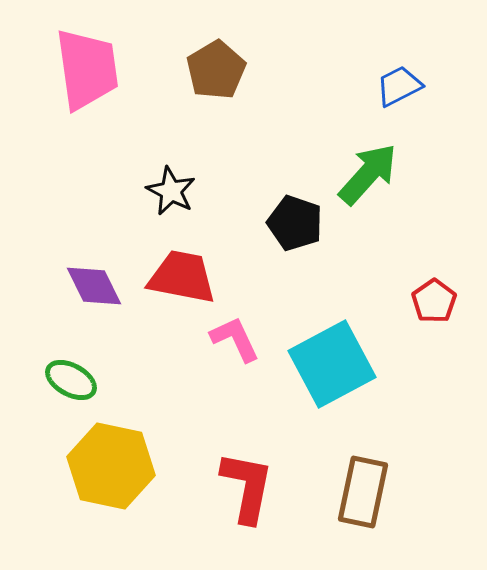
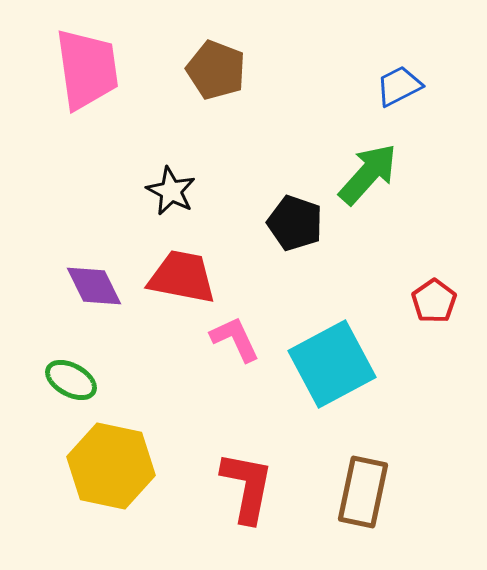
brown pentagon: rotated 20 degrees counterclockwise
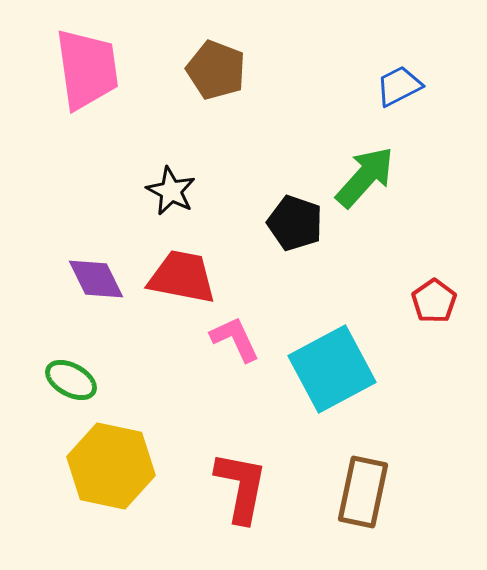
green arrow: moved 3 px left, 3 px down
purple diamond: moved 2 px right, 7 px up
cyan square: moved 5 px down
red L-shape: moved 6 px left
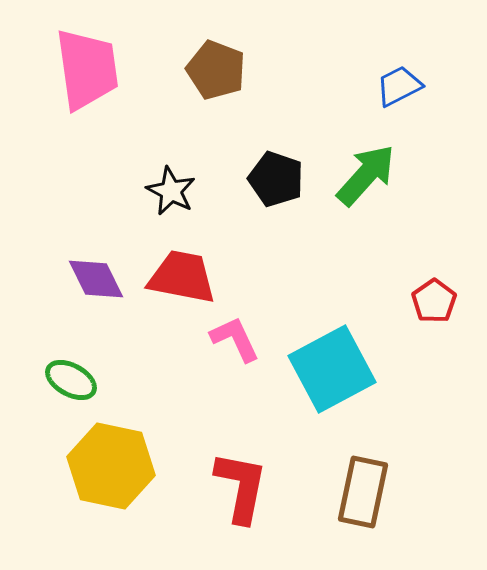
green arrow: moved 1 px right, 2 px up
black pentagon: moved 19 px left, 44 px up
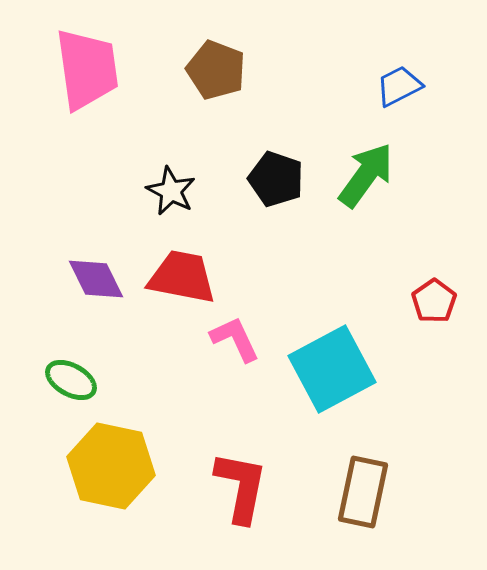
green arrow: rotated 6 degrees counterclockwise
